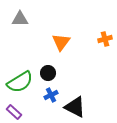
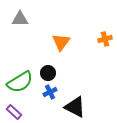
blue cross: moved 1 px left, 3 px up
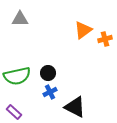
orange triangle: moved 22 px right, 12 px up; rotated 18 degrees clockwise
green semicircle: moved 3 px left, 6 px up; rotated 20 degrees clockwise
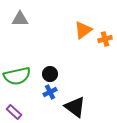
black circle: moved 2 px right, 1 px down
black triangle: rotated 10 degrees clockwise
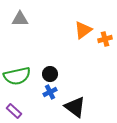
purple rectangle: moved 1 px up
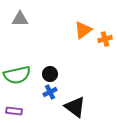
green semicircle: moved 1 px up
purple rectangle: rotated 35 degrees counterclockwise
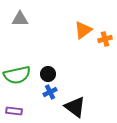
black circle: moved 2 px left
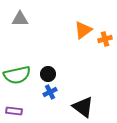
black triangle: moved 8 px right
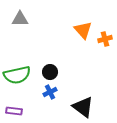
orange triangle: rotated 36 degrees counterclockwise
black circle: moved 2 px right, 2 px up
